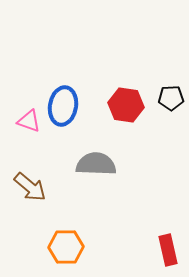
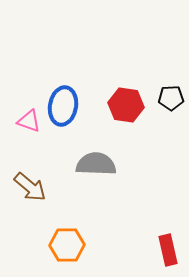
orange hexagon: moved 1 px right, 2 px up
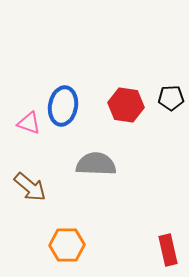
pink triangle: moved 2 px down
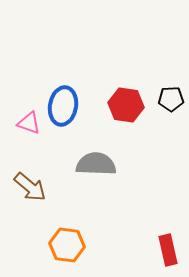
black pentagon: moved 1 px down
orange hexagon: rotated 8 degrees clockwise
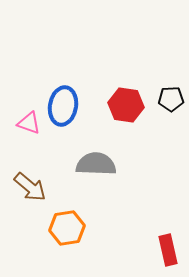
orange hexagon: moved 17 px up; rotated 16 degrees counterclockwise
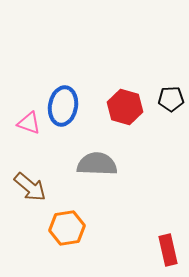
red hexagon: moved 1 px left, 2 px down; rotated 8 degrees clockwise
gray semicircle: moved 1 px right
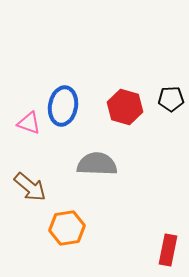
red rectangle: rotated 24 degrees clockwise
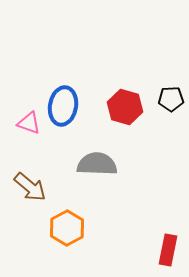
orange hexagon: rotated 20 degrees counterclockwise
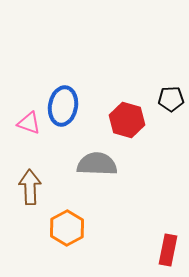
red hexagon: moved 2 px right, 13 px down
brown arrow: rotated 132 degrees counterclockwise
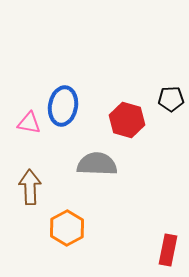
pink triangle: rotated 10 degrees counterclockwise
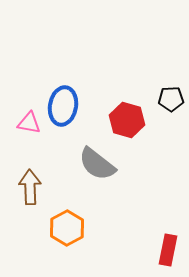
gray semicircle: rotated 144 degrees counterclockwise
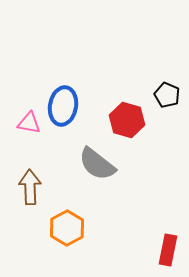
black pentagon: moved 4 px left, 4 px up; rotated 25 degrees clockwise
